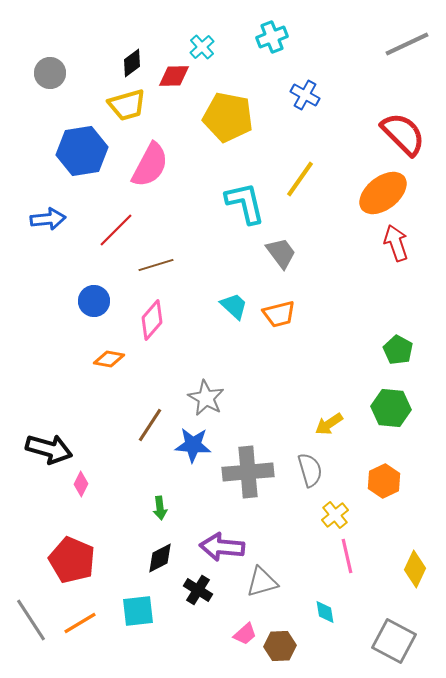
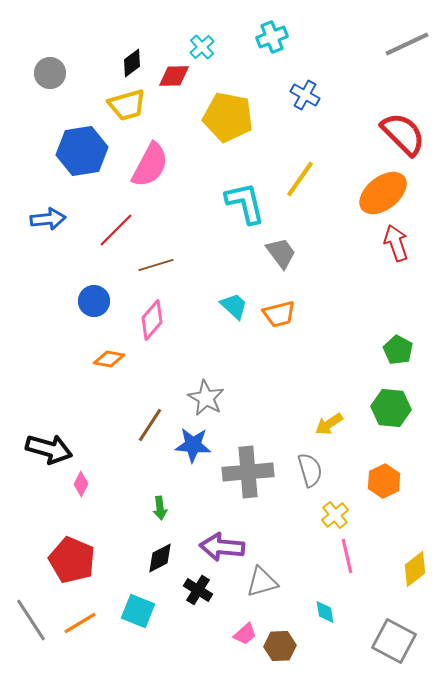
yellow diamond at (415, 569): rotated 27 degrees clockwise
cyan square at (138, 611): rotated 28 degrees clockwise
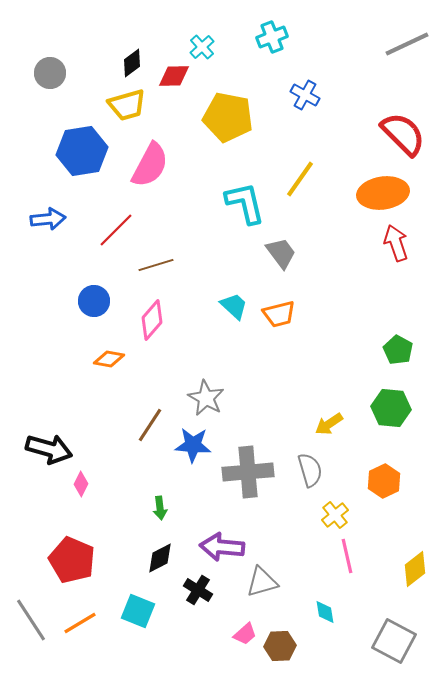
orange ellipse at (383, 193): rotated 30 degrees clockwise
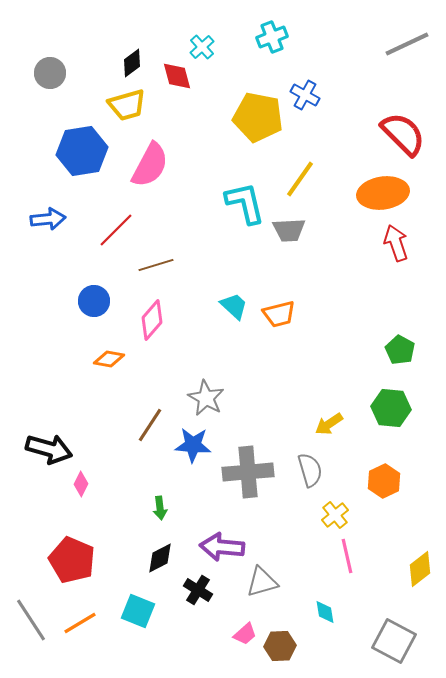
red diamond at (174, 76): moved 3 px right; rotated 76 degrees clockwise
yellow pentagon at (228, 117): moved 30 px right
gray trapezoid at (281, 253): moved 8 px right, 23 px up; rotated 124 degrees clockwise
green pentagon at (398, 350): moved 2 px right
yellow diamond at (415, 569): moved 5 px right
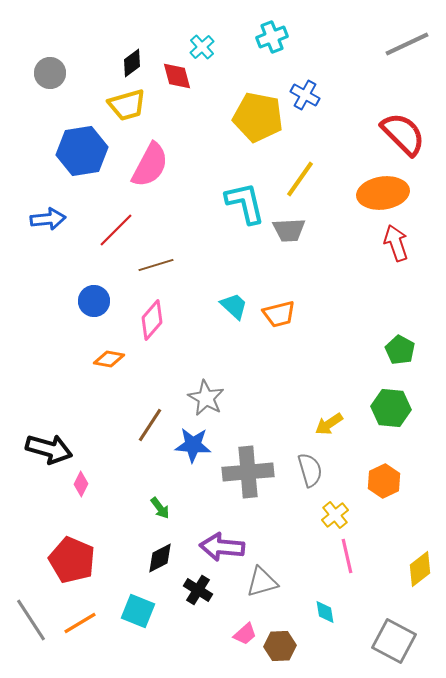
green arrow at (160, 508): rotated 30 degrees counterclockwise
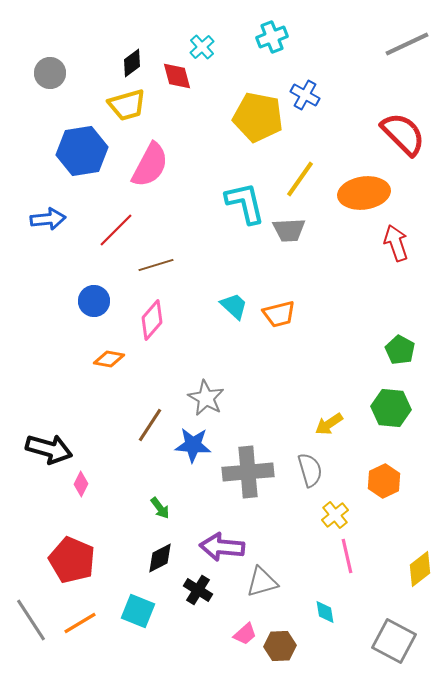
orange ellipse at (383, 193): moved 19 px left
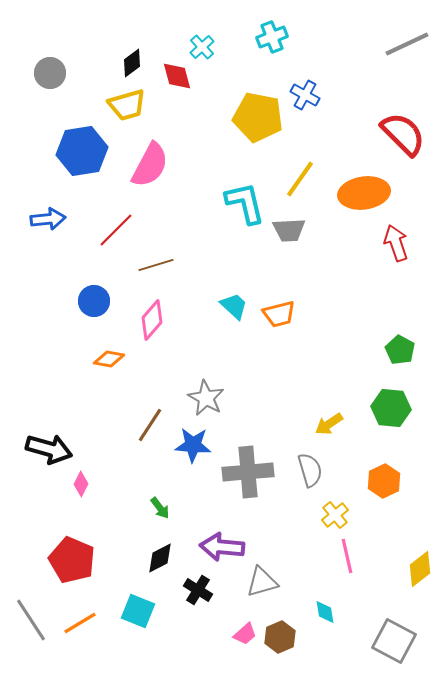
brown hexagon at (280, 646): moved 9 px up; rotated 20 degrees counterclockwise
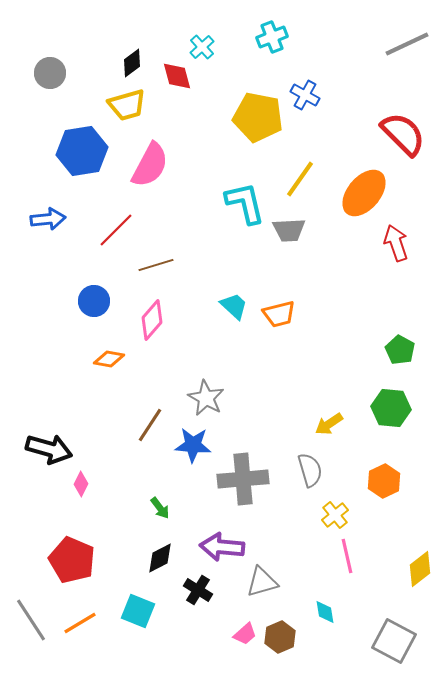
orange ellipse at (364, 193): rotated 42 degrees counterclockwise
gray cross at (248, 472): moved 5 px left, 7 px down
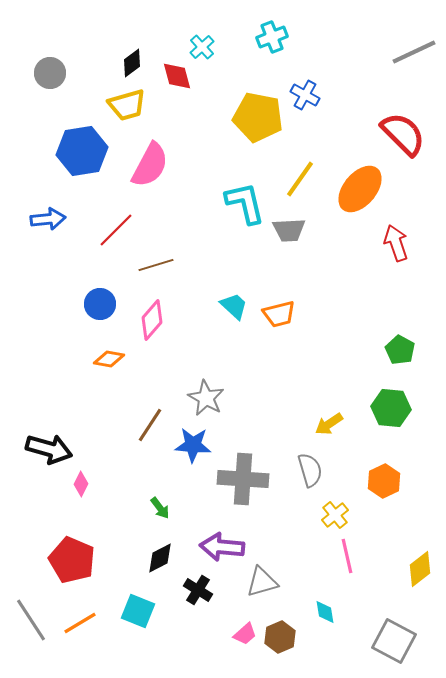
gray line at (407, 44): moved 7 px right, 8 px down
orange ellipse at (364, 193): moved 4 px left, 4 px up
blue circle at (94, 301): moved 6 px right, 3 px down
gray cross at (243, 479): rotated 9 degrees clockwise
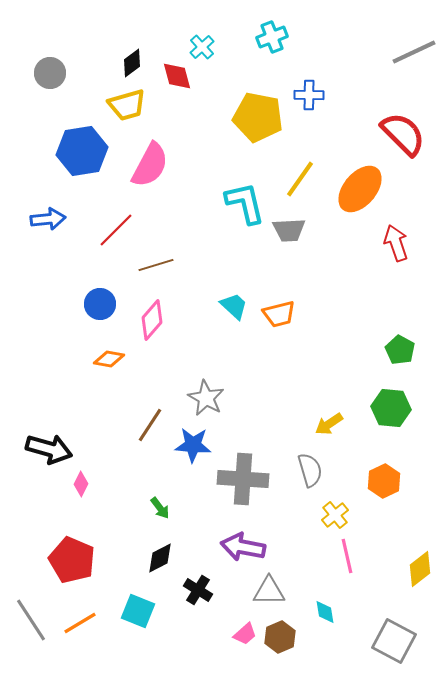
blue cross at (305, 95): moved 4 px right; rotated 28 degrees counterclockwise
purple arrow at (222, 547): moved 21 px right; rotated 6 degrees clockwise
gray triangle at (262, 582): moved 7 px right, 9 px down; rotated 16 degrees clockwise
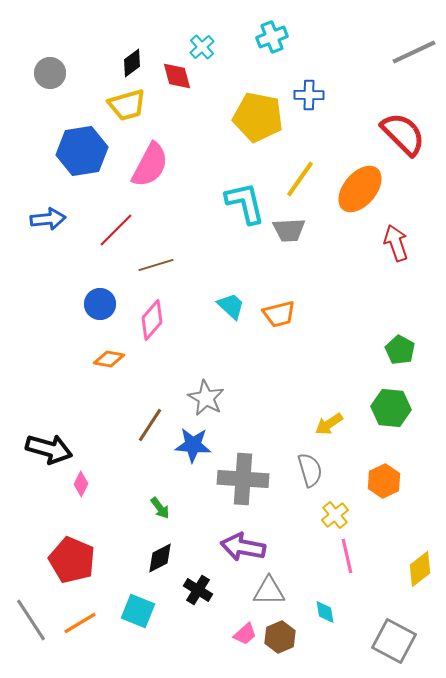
cyan trapezoid at (234, 306): moved 3 px left
